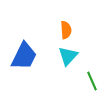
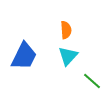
green line: rotated 24 degrees counterclockwise
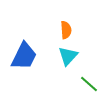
green line: moved 3 px left, 3 px down
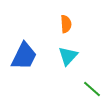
orange semicircle: moved 6 px up
green line: moved 3 px right, 5 px down
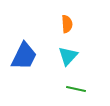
orange semicircle: moved 1 px right
green line: moved 16 px left; rotated 30 degrees counterclockwise
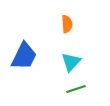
cyan triangle: moved 3 px right, 6 px down
green line: rotated 30 degrees counterclockwise
